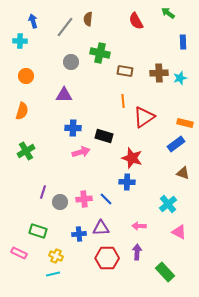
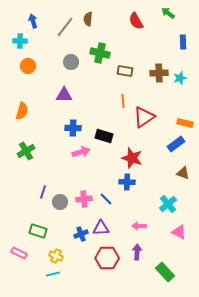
orange circle at (26, 76): moved 2 px right, 10 px up
blue cross at (79, 234): moved 2 px right; rotated 16 degrees counterclockwise
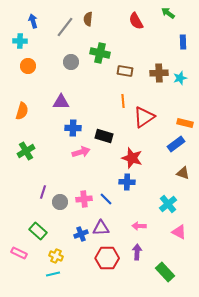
purple triangle at (64, 95): moved 3 px left, 7 px down
green rectangle at (38, 231): rotated 24 degrees clockwise
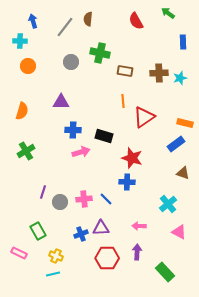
blue cross at (73, 128): moved 2 px down
green rectangle at (38, 231): rotated 18 degrees clockwise
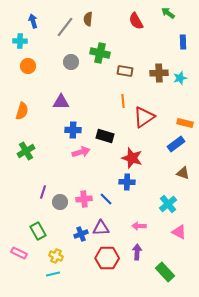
black rectangle at (104, 136): moved 1 px right
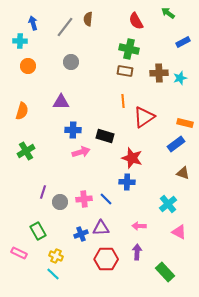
blue arrow at (33, 21): moved 2 px down
blue rectangle at (183, 42): rotated 64 degrees clockwise
green cross at (100, 53): moved 29 px right, 4 px up
red hexagon at (107, 258): moved 1 px left, 1 px down
cyan line at (53, 274): rotated 56 degrees clockwise
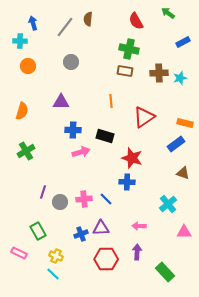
orange line at (123, 101): moved 12 px left
pink triangle at (179, 232): moved 5 px right; rotated 28 degrees counterclockwise
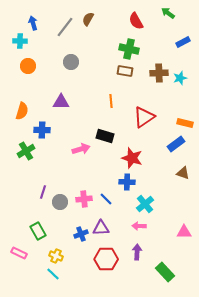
brown semicircle at (88, 19): rotated 24 degrees clockwise
blue cross at (73, 130): moved 31 px left
pink arrow at (81, 152): moved 3 px up
cyan cross at (168, 204): moved 23 px left
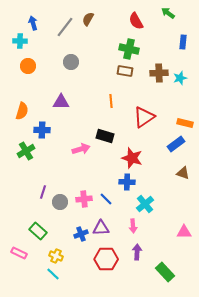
blue rectangle at (183, 42): rotated 56 degrees counterclockwise
pink arrow at (139, 226): moved 6 px left; rotated 96 degrees counterclockwise
green rectangle at (38, 231): rotated 18 degrees counterclockwise
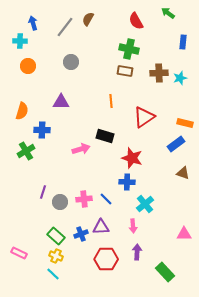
purple triangle at (101, 228): moved 1 px up
green rectangle at (38, 231): moved 18 px right, 5 px down
pink triangle at (184, 232): moved 2 px down
